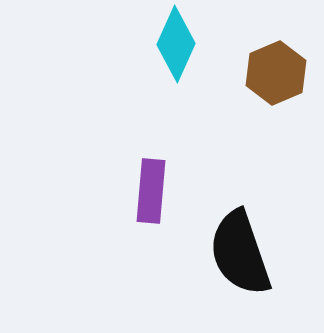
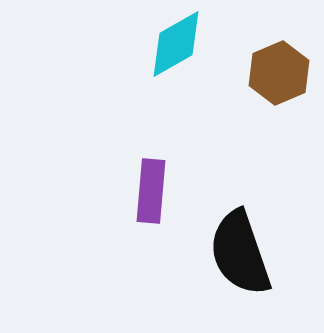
cyan diamond: rotated 36 degrees clockwise
brown hexagon: moved 3 px right
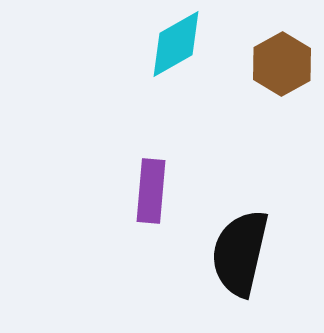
brown hexagon: moved 3 px right, 9 px up; rotated 6 degrees counterclockwise
black semicircle: rotated 32 degrees clockwise
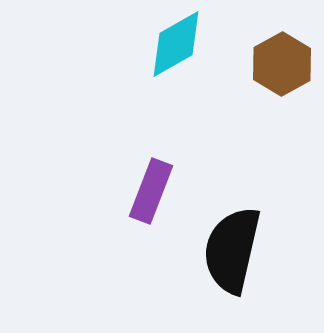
purple rectangle: rotated 16 degrees clockwise
black semicircle: moved 8 px left, 3 px up
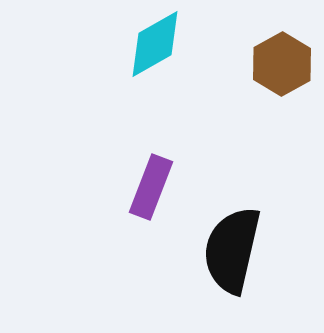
cyan diamond: moved 21 px left
purple rectangle: moved 4 px up
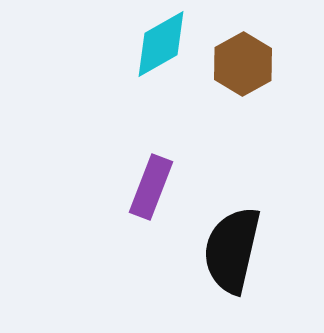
cyan diamond: moved 6 px right
brown hexagon: moved 39 px left
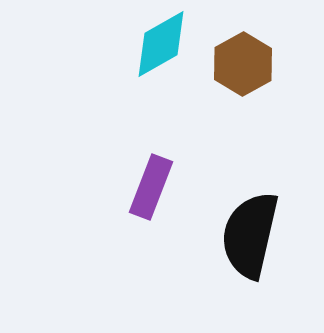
black semicircle: moved 18 px right, 15 px up
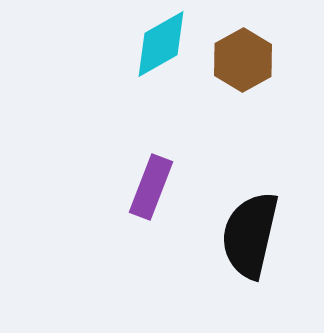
brown hexagon: moved 4 px up
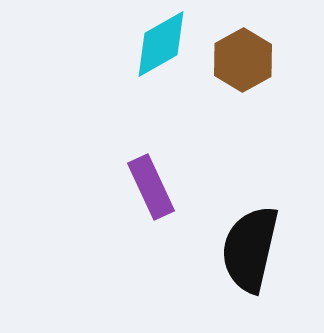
purple rectangle: rotated 46 degrees counterclockwise
black semicircle: moved 14 px down
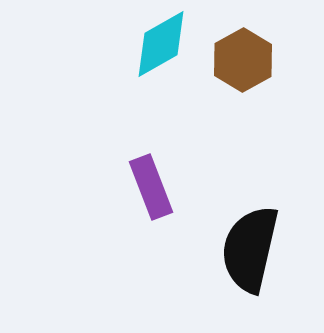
purple rectangle: rotated 4 degrees clockwise
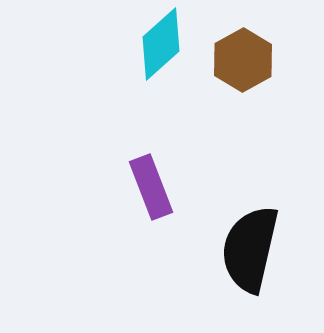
cyan diamond: rotated 12 degrees counterclockwise
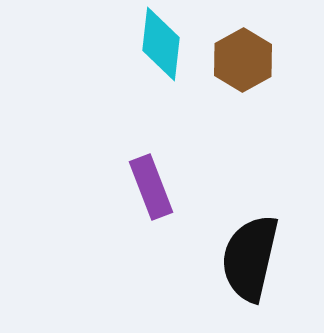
cyan diamond: rotated 42 degrees counterclockwise
black semicircle: moved 9 px down
